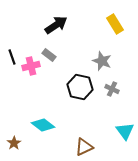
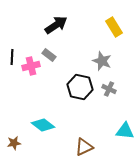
yellow rectangle: moved 1 px left, 3 px down
black line: rotated 21 degrees clockwise
gray cross: moved 3 px left
cyan triangle: rotated 48 degrees counterclockwise
brown star: rotated 24 degrees clockwise
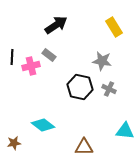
gray star: rotated 12 degrees counterclockwise
brown triangle: rotated 24 degrees clockwise
